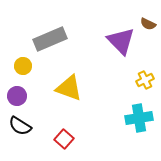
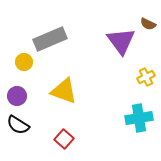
purple triangle: rotated 8 degrees clockwise
yellow circle: moved 1 px right, 4 px up
yellow cross: moved 1 px right, 3 px up
yellow triangle: moved 5 px left, 3 px down
black semicircle: moved 2 px left, 1 px up
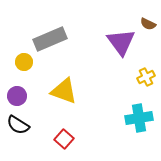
purple triangle: moved 1 px down
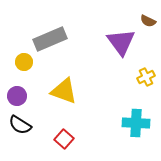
brown semicircle: moved 3 px up
cyan cross: moved 3 px left, 5 px down; rotated 12 degrees clockwise
black semicircle: moved 2 px right
